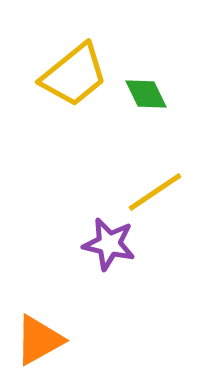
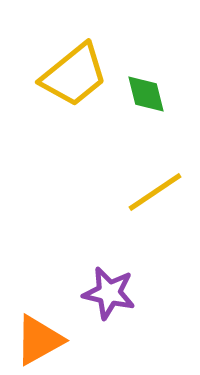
green diamond: rotated 12 degrees clockwise
purple star: moved 49 px down
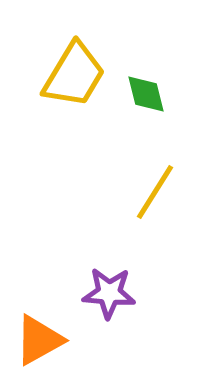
yellow trapezoid: rotated 20 degrees counterclockwise
yellow line: rotated 24 degrees counterclockwise
purple star: rotated 8 degrees counterclockwise
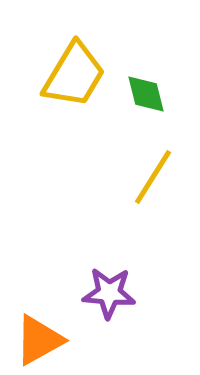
yellow line: moved 2 px left, 15 px up
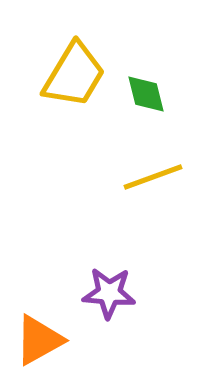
yellow line: rotated 38 degrees clockwise
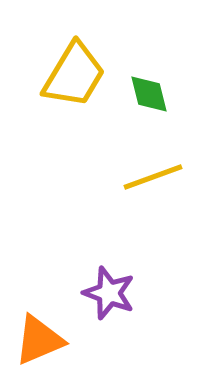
green diamond: moved 3 px right
purple star: rotated 16 degrees clockwise
orange triangle: rotated 6 degrees clockwise
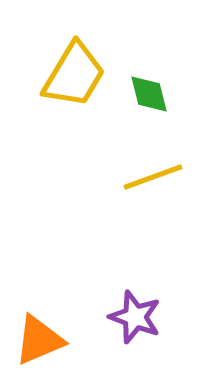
purple star: moved 26 px right, 24 px down
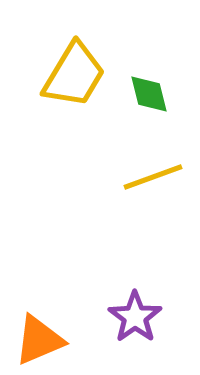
purple star: rotated 16 degrees clockwise
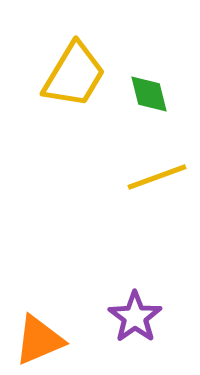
yellow line: moved 4 px right
